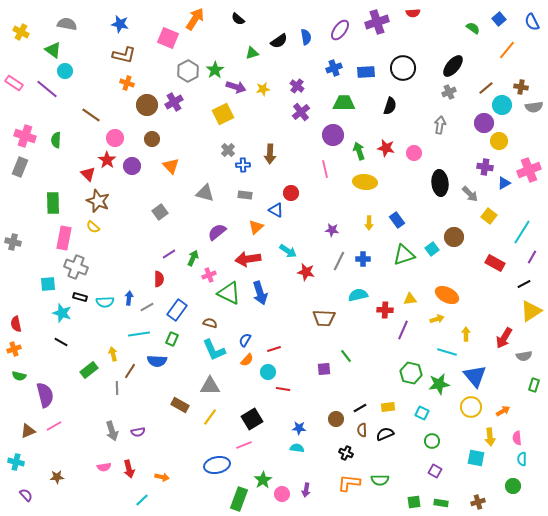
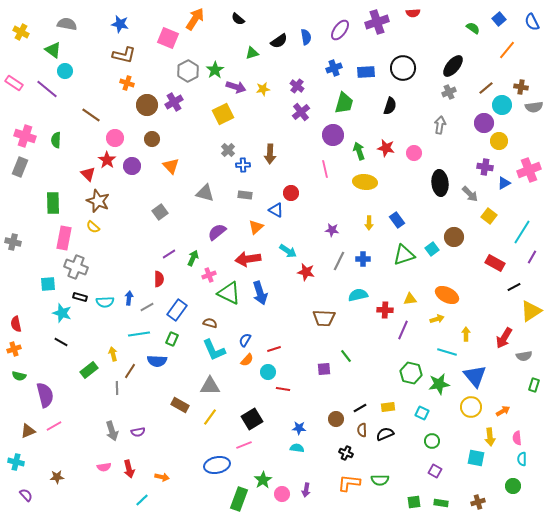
green trapezoid at (344, 103): rotated 105 degrees clockwise
black line at (524, 284): moved 10 px left, 3 px down
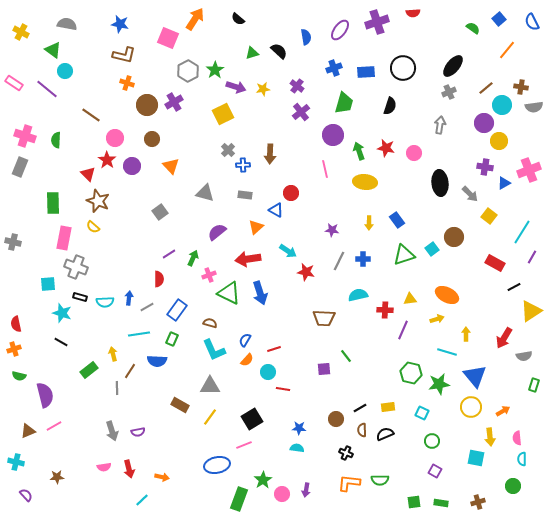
black semicircle at (279, 41): moved 10 px down; rotated 102 degrees counterclockwise
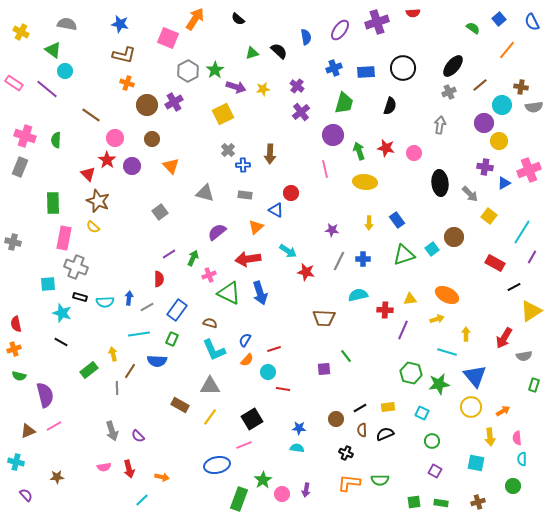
brown line at (486, 88): moved 6 px left, 3 px up
purple semicircle at (138, 432): moved 4 px down; rotated 56 degrees clockwise
cyan square at (476, 458): moved 5 px down
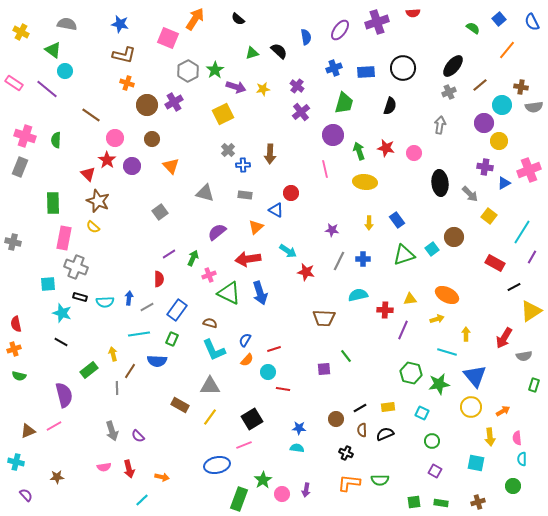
purple semicircle at (45, 395): moved 19 px right
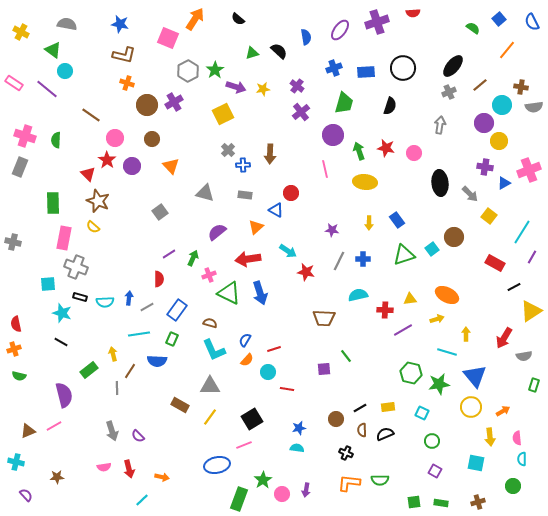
purple line at (403, 330): rotated 36 degrees clockwise
red line at (283, 389): moved 4 px right
blue star at (299, 428): rotated 16 degrees counterclockwise
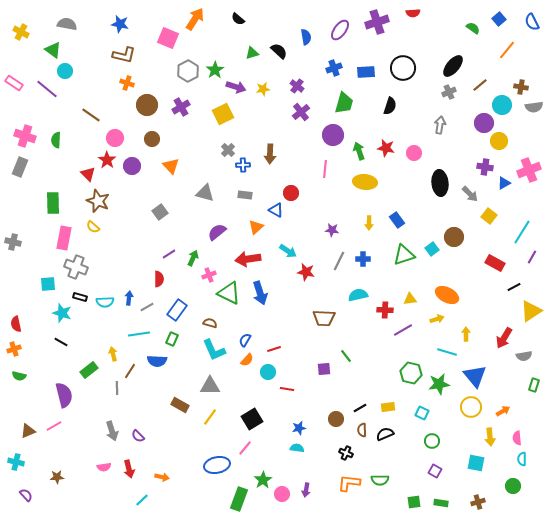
purple cross at (174, 102): moved 7 px right, 5 px down
pink line at (325, 169): rotated 18 degrees clockwise
pink line at (244, 445): moved 1 px right, 3 px down; rotated 28 degrees counterclockwise
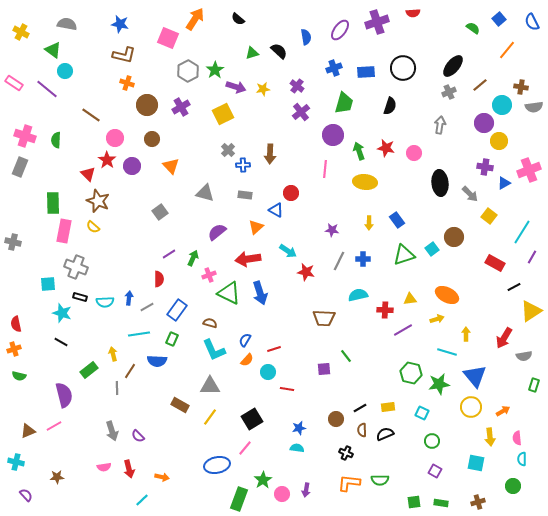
pink rectangle at (64, 238): moved 7 px up
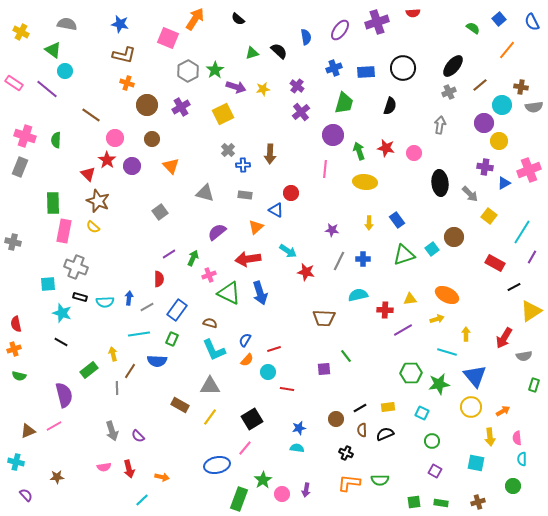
green hexagon at (411, 373): rotated 15 degrees counterclockwise
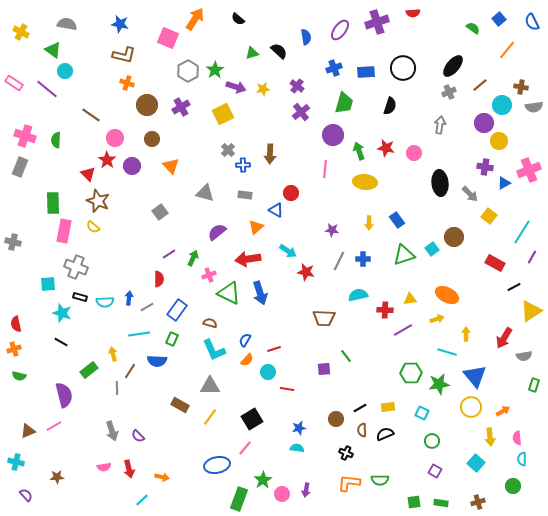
cyan square at (476, 463): rotated 30 degrees clockwise
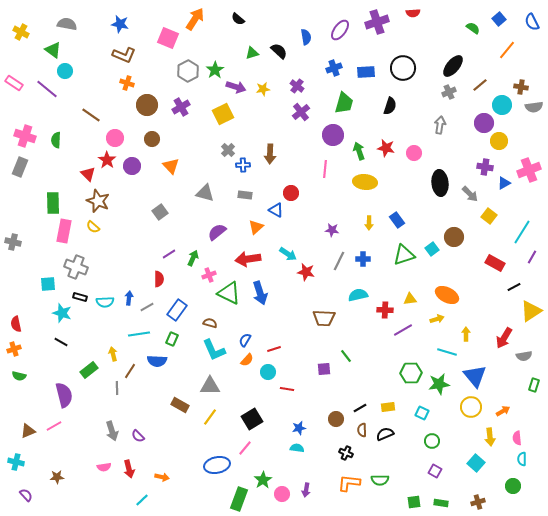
brown L-shape at (124, 55): rotated 10 degrees clockwise
cyan arrow at (288, 251): moved 3 px down
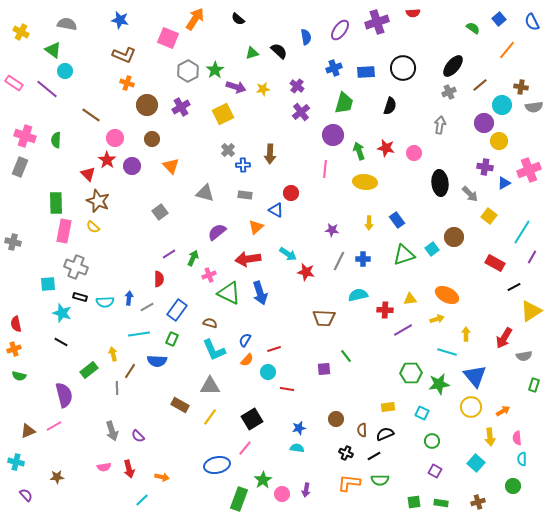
blue star at (120, 24): moved 4 px up
green rectangle at (53, 203): moved 3 px right
black line at (360, 408): moved 14 px right, 48 px down
